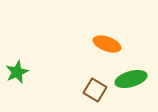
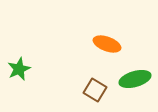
green star: moved 2 px right, 3 px up
green ellipse: moved 4 px right
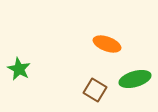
green star: rotated 20 degrees counterclockwise
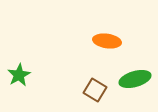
orange ellipse: moved 3 px up; rotated 12 degrees counterclockwise
green star: moved 6 px down; rotated 15 degrees clockwise
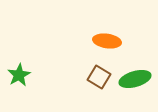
brown square: moved 4 px right, 13 px up
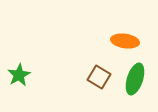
orange ellipse: moved 18 px right
green ellipse: rotated 56 degrees counterclockwise
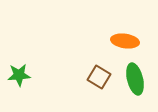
green star: rotated 25 degrees clockwise
green ellipse: rotated 32 degrees counterclockwise
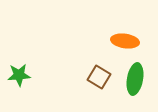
green ellipse: rotated 24 degrees clockwise
